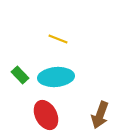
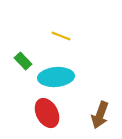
yellow line: moved 3 px right, 3 px up
green rectangle: moved 3 px right, 14 px up
red ellipse: moved 1 px right, 2 px up
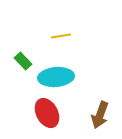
yellow line: rotated 30 degrees counterclockwise
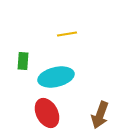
yellow line: moved 6 px right, 2 px up
green rectangle: rotated 48 degrees clockwise
cyan ellipse: rotated 8 degrees counterclockwise
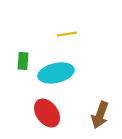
cyan ellipse: moved 4 px up
red ellipse: rotated 8 degrees counterclockwise
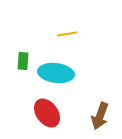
cyan ellipse: rotated 20 degrees clockwise
brown arrow: moved 1 px down
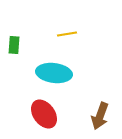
green rectangle: moved 9 px left, 16 px up
cyan ellipse: moved 2 px left
red ellipse: moved 3 px left, 1 px down
